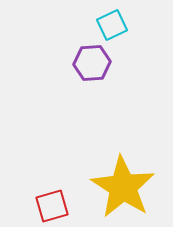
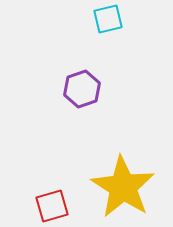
cyan square: moved 4 px left, 6 px up; rotated 12 degrees clockwise
purple hexagon: moved 10 px left, 26 px down; rotated 15 degrees counterclockwise
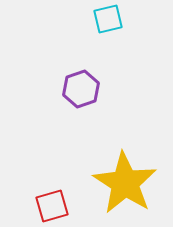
purple hexagon: moved 1 px left
yellow star: moved 2 px right, 4 px up
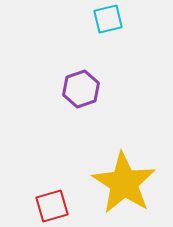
yellow star: moved 1 px left
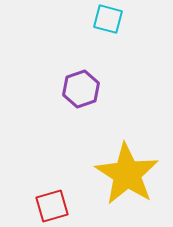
cyan square: rotated 28 degrees clockwise
yellow star: moved 3 px right, 9 px up
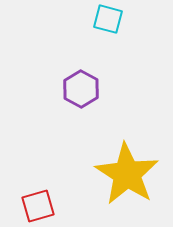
purple hexagon: rotated 12 degrees counterclockwise
red square: moved 14 px left
